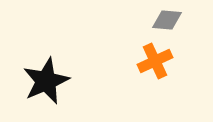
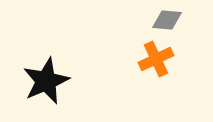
orange cross: moved 1 px right, 2 px up
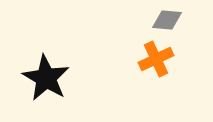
black star: moved 3 px up; rotated 18 degrees counterclockwise
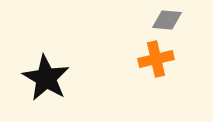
orange cross: rotated 12 degrees clockwise
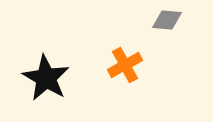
orange cross: moved 31 px left, 6 px down; rotated 16 degrees counterclockwise
